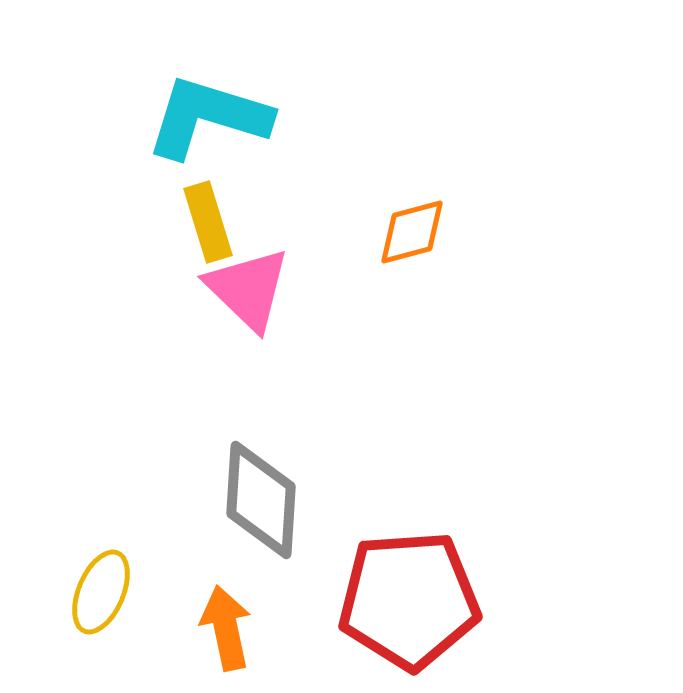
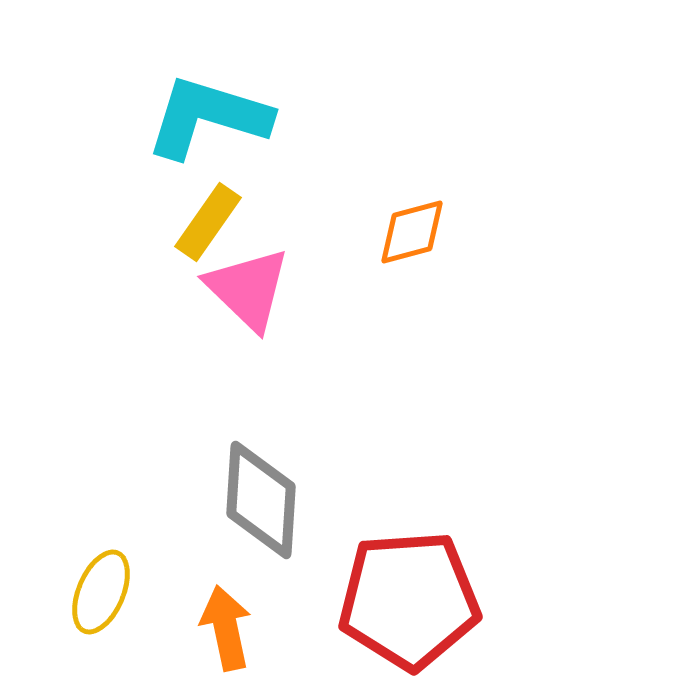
yellow rectangle: rotated 52 degrees clockwise
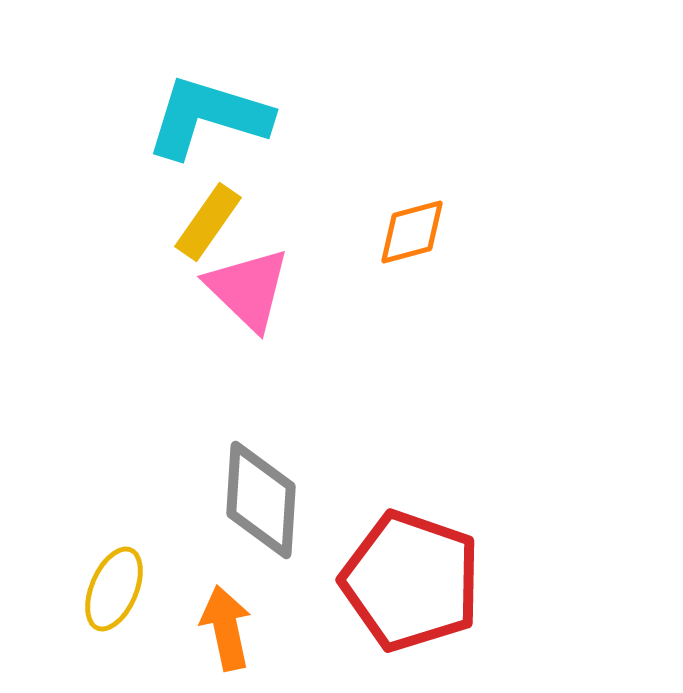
yellow ellipse: moved 13 px right, 3 px up
red pentagon: moved 2 px right, 19 px up; rotated 23 degrees clockwise
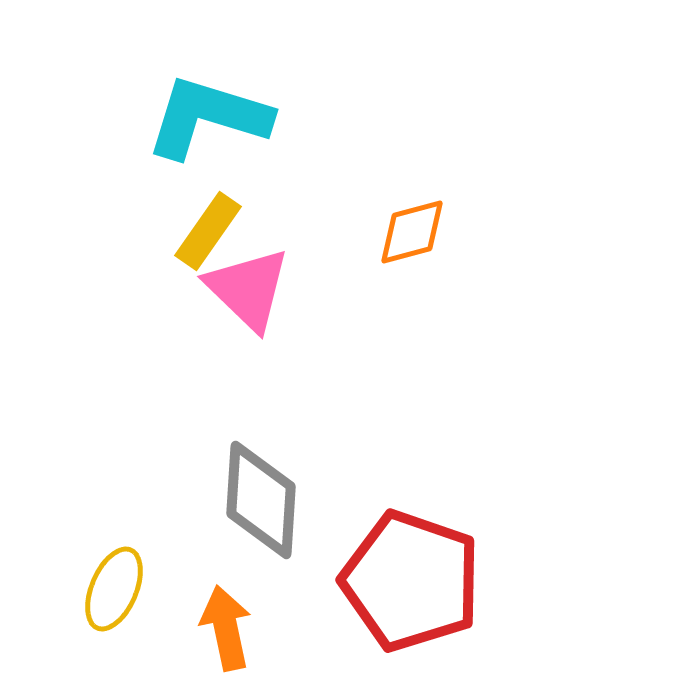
yellow rectangle: moved 9 px down
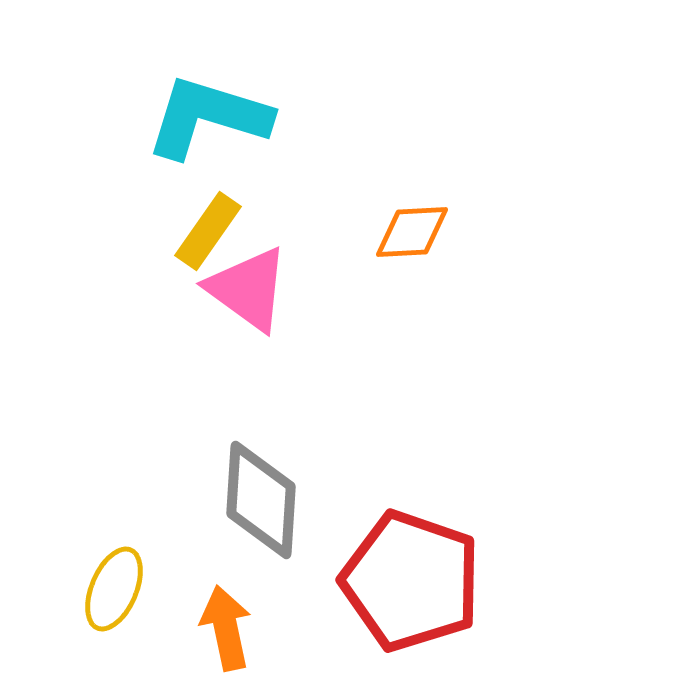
orange diamond: rotated 12 degrees clockwise
pink triangle: rotated 8 degrees counterclockwise
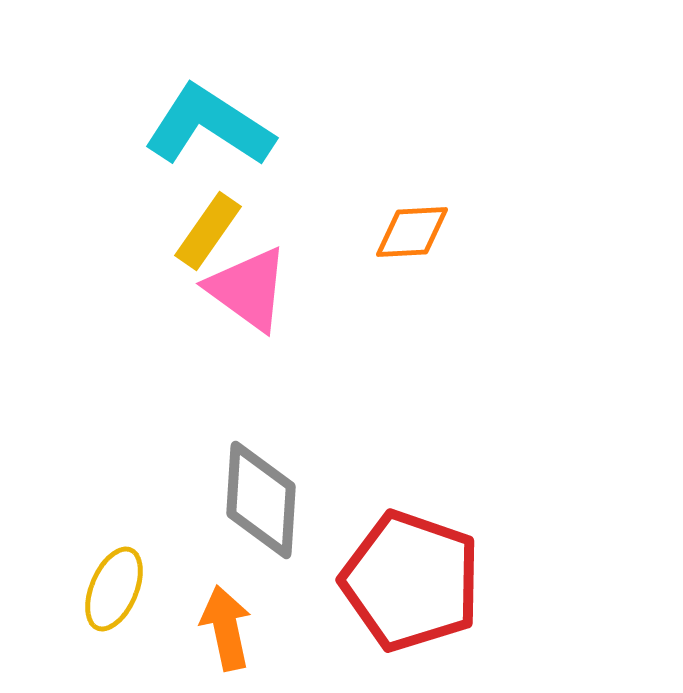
cyan L-shape: moved 1 px right, 9 px down; rotated 16 degrees clockwise
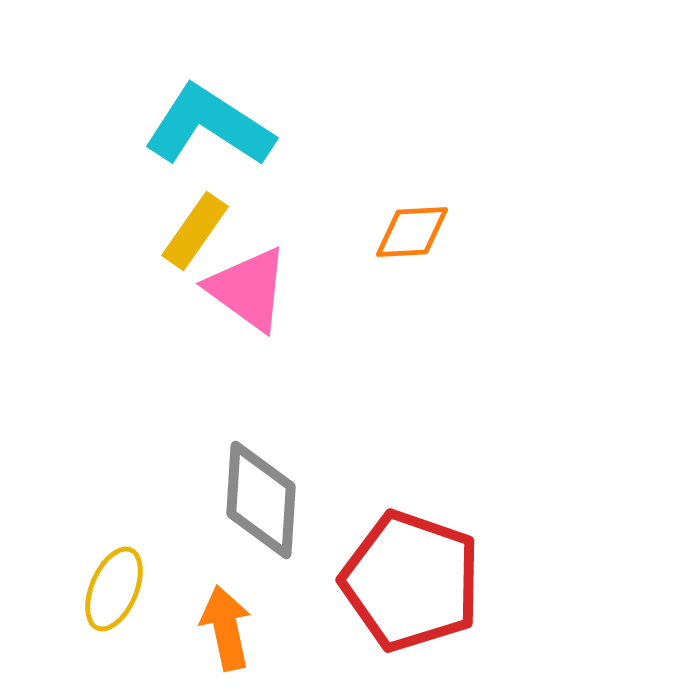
yellow rectangle: moved 13 px left
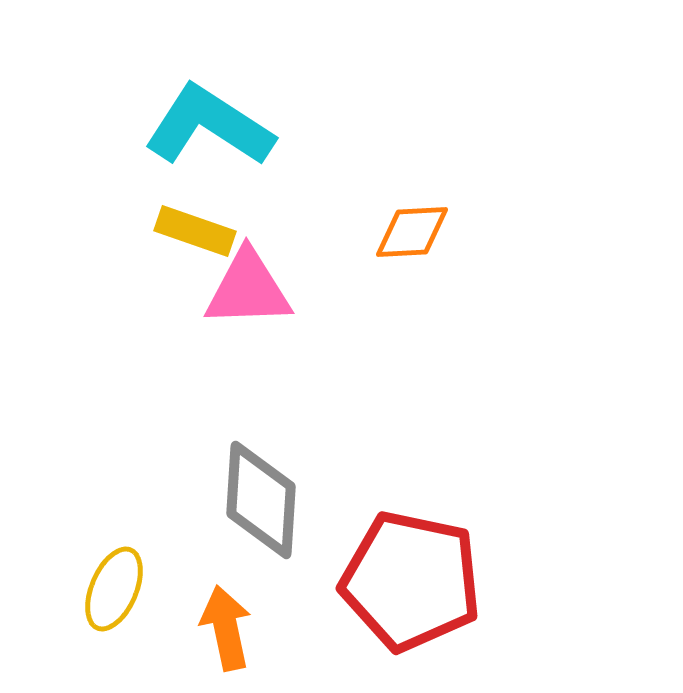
yellow rectangle: rotated 74 degrees clockwise
pink triangle: rotated 38 degrees counterclockwise
red pentagon: rotated 7 degrees counterclockwise
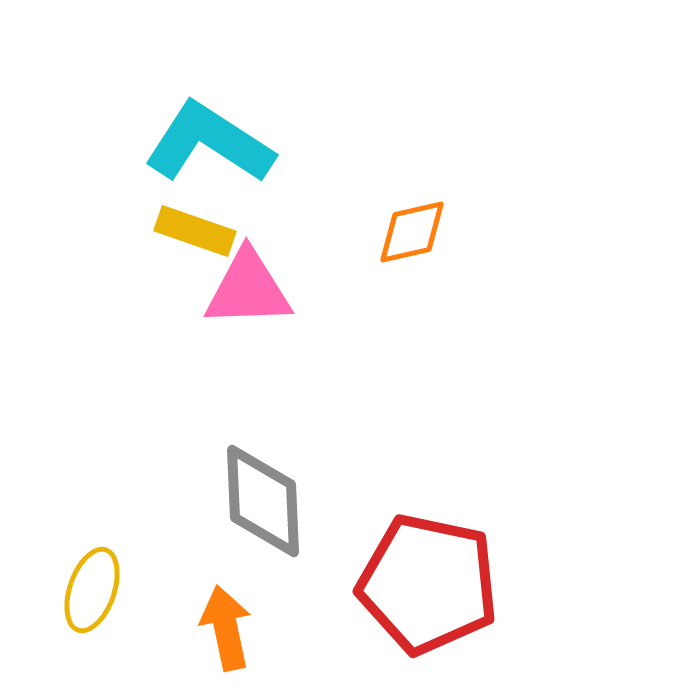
cyan L-shape: moved 17 px down
orange diamond: rotated 10 degrees counterclockwise
gray diamond: moved 2 px right, 1 px down; rotated 6 degrees counterclockwise
red pentagon: moved 17 px right, 3 px down
yellow ellipse: moved 22 px left, 1 px down; rotated 4 degrees counterclockwise
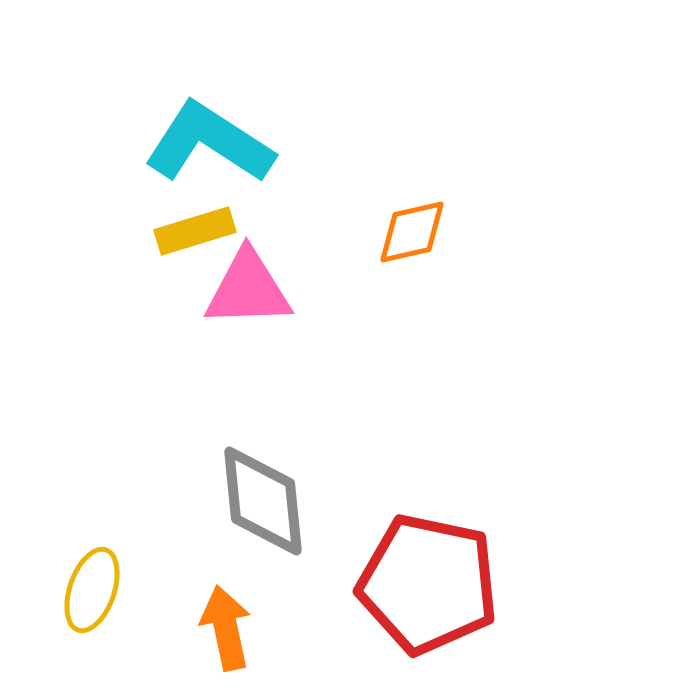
yellow rectangle: rotated 36 degrees counterclockwise
gray diamond: rotated 3 degrees counterclockwise
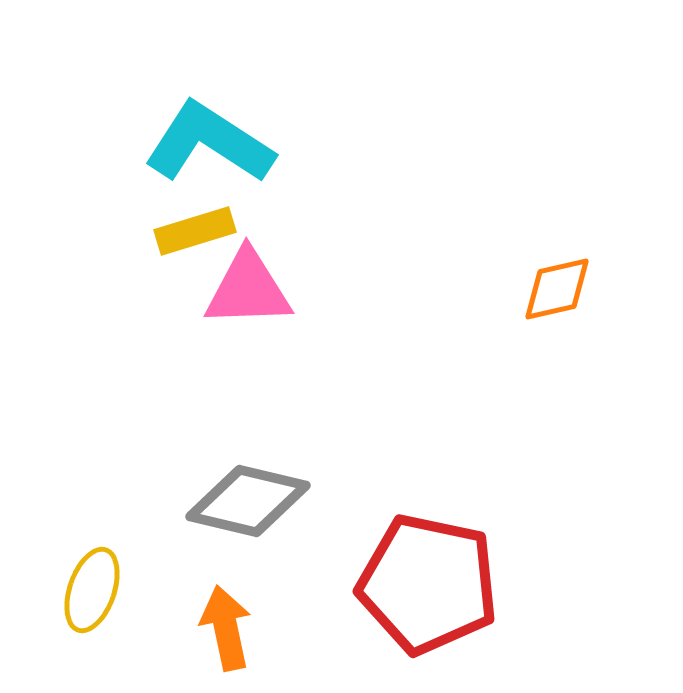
orange diamond: moved 145 px right, 57 px down
gray diamond: moved 15 px left; rotated 71 degrees counterclockwise
